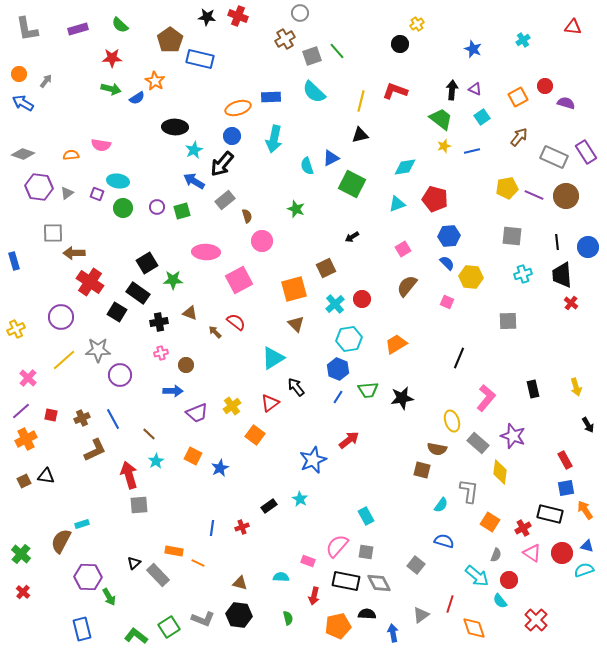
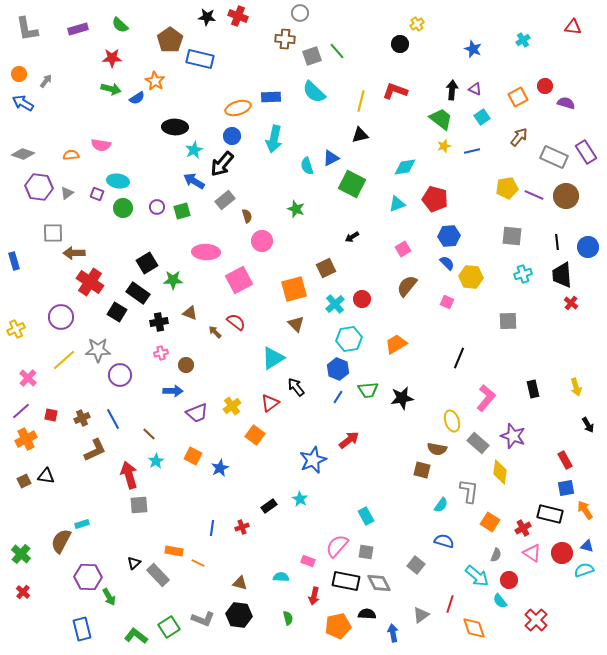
brown cross at (285, 39): rotated 36 degrees clockwise
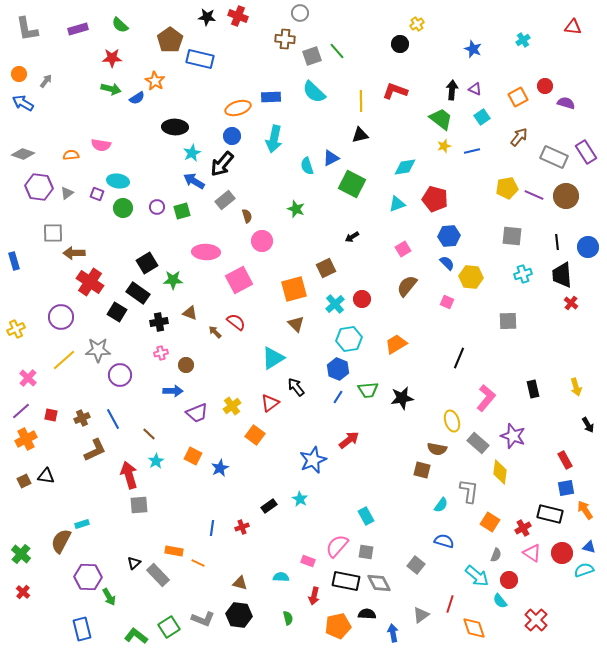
yellow line at (361, 101): rotated 15 degrees counterclockwise
cyan star at (194, 150): moved 2 px left, 3 px down
blue triangle at (587, 546): moved 2 px right, 1 px down
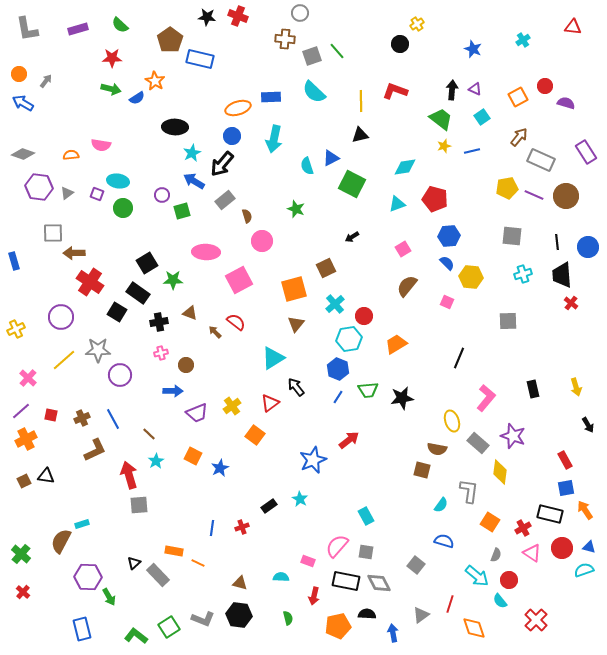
gray rectangle at (554, 157): moved 13 px left, 3 px down
purple circle at (157, 207): moved 5 px right, 12 px up
red circle at (362, 299): moved 2 px right, 17 px down
brown triangle at (296, 324): rotated 24 degrees clockwise
red circle at (562, 553): moved 5 px up
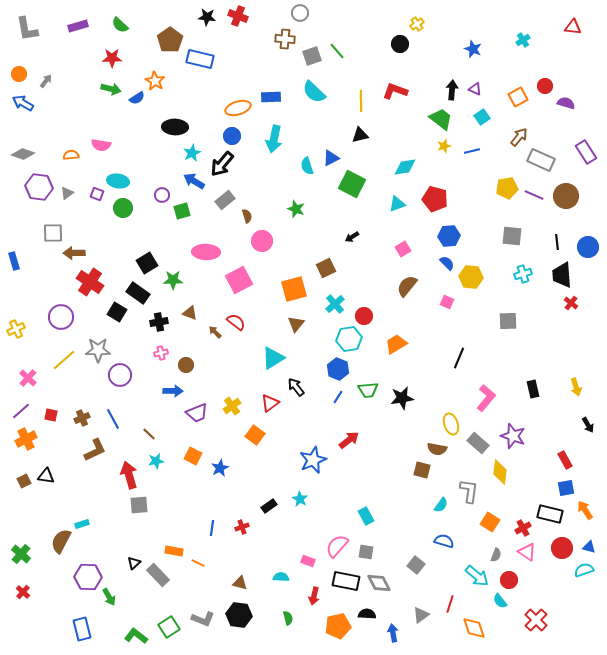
purple rectangle at (78, 29): moved 3 px up
yellow ellipse at (452, 421): moved 1 px left, 3 px down
cyan star at (156, 461): rotated 21 degrees clockwise
pink triangle at (532, 553): moved 5 px left, 1 px up
